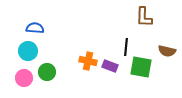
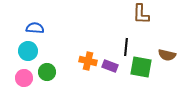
brown L-shape: moved 3 px left, 3 px up
brown semicircle: moved 4 px down
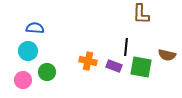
purple rectangle: moved 4 px right
pink circle: moved 1 px left, 2 px down
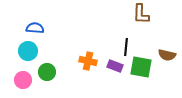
purple rectangle: moved 1 px right
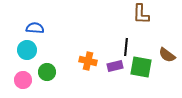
cyan circle: moved 1 px left, 1 px up
brown semicircle: rotated 24 degrees clockwise
purple rectangle: rotated 35 degrees counterclockwise
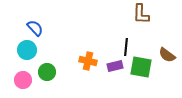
blue semicircle: rotated 42 degrees clockwise
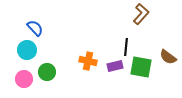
brown L-shape: rotated 140 degrees counterclockwise
brown semicircle: moved 1 px right, 2 px down
pink circle: moved 1 px right, 1 px up
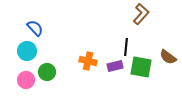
cyan circle: moved 1 px down
pink circle: moved 2 px right, 1 px down
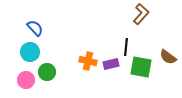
cyan circle: moved 3 px right, 1 px down
purple rectangle: moved 4 px left, 2 px up
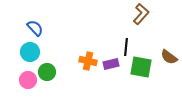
brown semicircle: moved 1 px right
pink circle: moved 2 px right
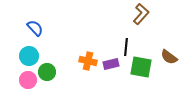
cyan circle: moved 1 px left, 4 px down
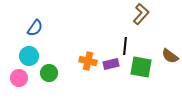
blue semicircle: rotated 78 degrees clockwise
black line: moved 1 px left, 1 px up
brown semicircle: moved 1 px right, 1 px up
green circle: moved 2 px right, 1 px down
pink circle: moved 9 px left, 2 px up
